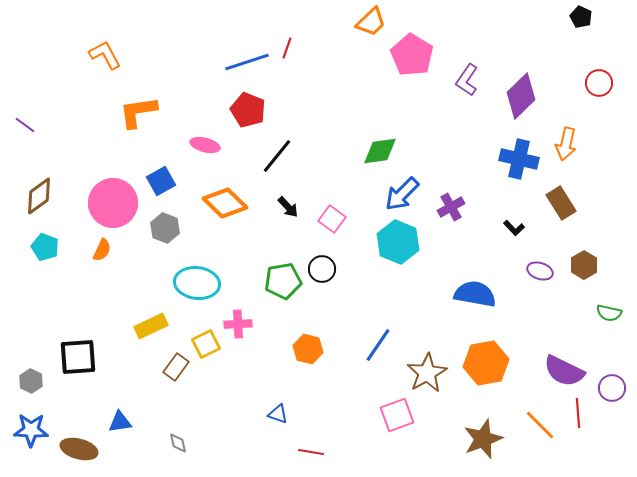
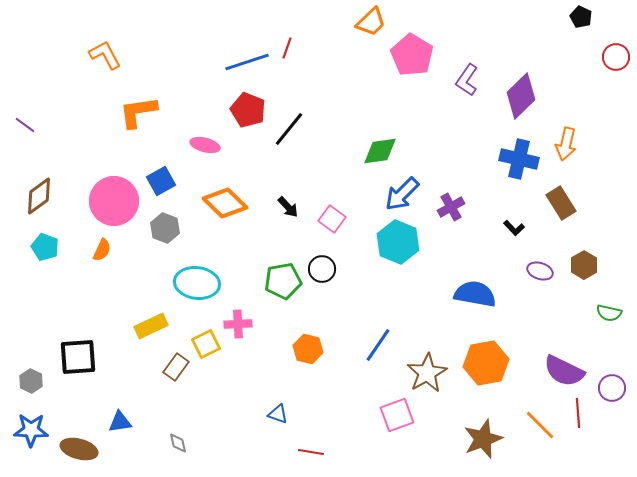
red circle at (599, 83): moved 17 px right, 26 px up
black line at (277, 156): moved 12 px right, 27 px up
pink circle at (113, 203): moved 1 px right, 2 px up
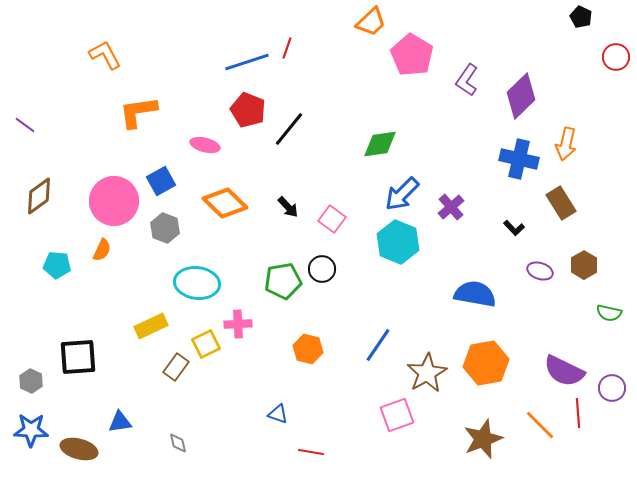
green diamond at (380, 151): moved 7 px up
purple cross at (451, 207): rotated 12 degrees counterclockwise
cyan pentagon at (45, 247): moved 12 px right, 18 px down; rotated 16 degrees counterclockwise
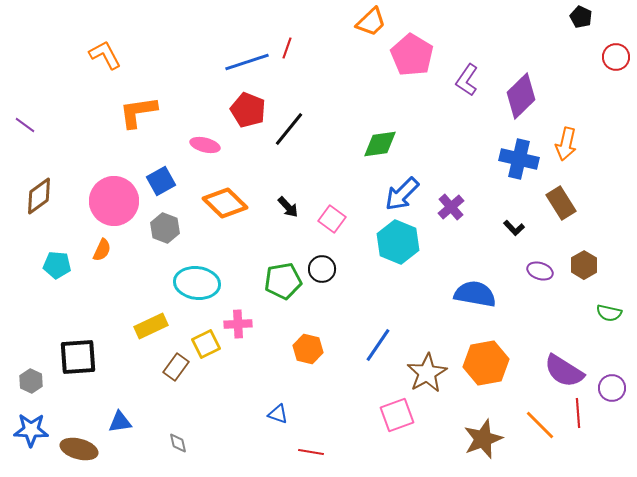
purple semicircle at (564, 371): rotated 6 degrees clockwise
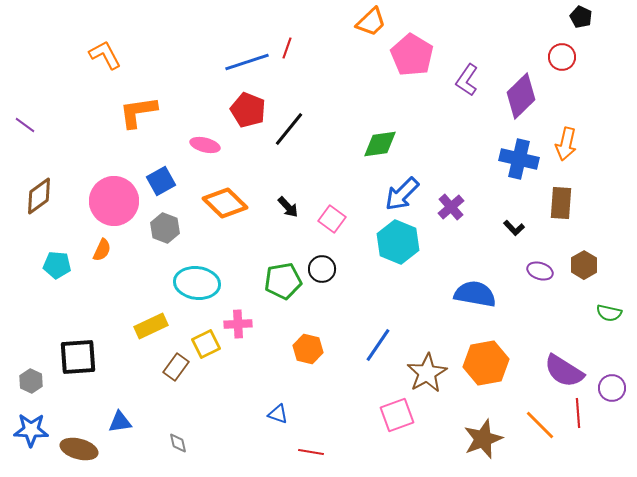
red circle at (616, 57): moved 54 px left
brown rectangle at (561, 203): rotated 36 degrees clockwise
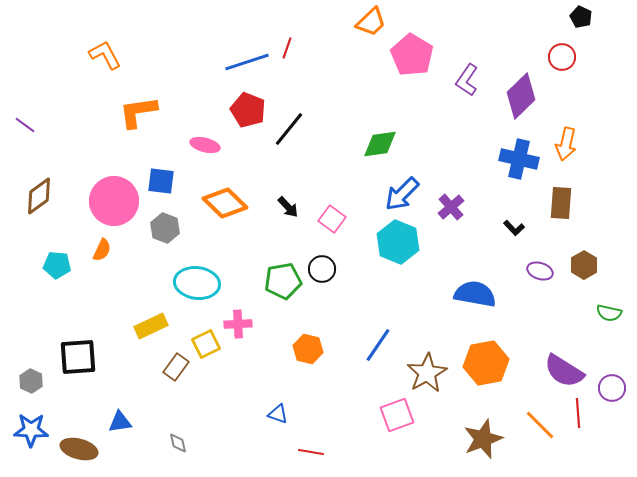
blue square at (161, 181): rotated 36 degrees clockwise
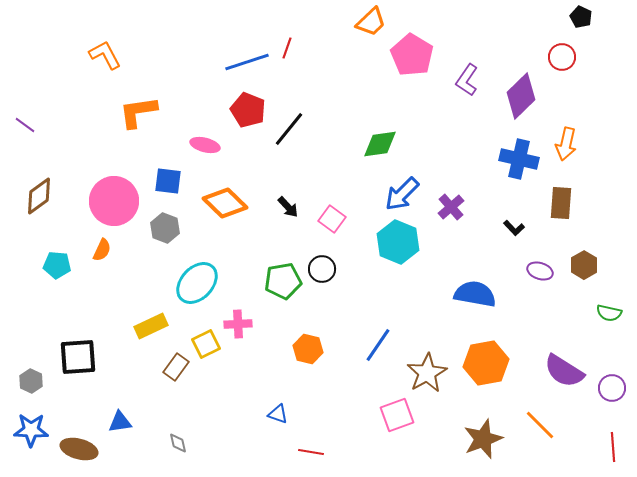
blue square at (161, 181): moved 7 px right
cyan ellipse at (197, 283): rotated 54 degrees counterclockwise
red line at (578, 413): moved 35 px right, 34 px down
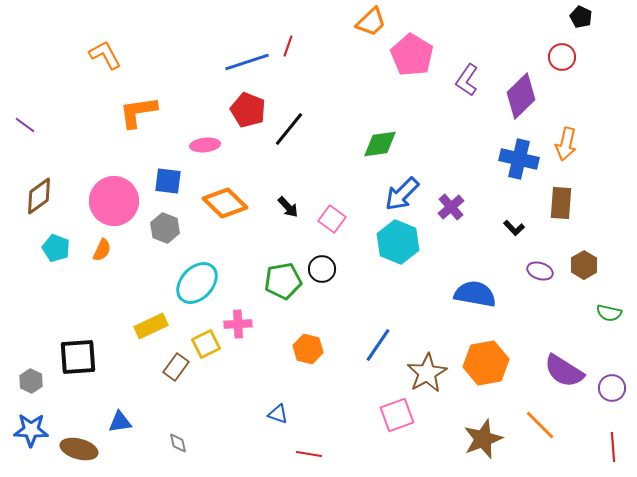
red line at (287, 48): moved 1 px right, 2 px up
pink ellipse at (205, 145): rotated 20 degrees counterclockwise
cyan pentagon at (57, 265): moved 1 px left, 17 px up; rotated 16 degrees clockwise
red line at (311, 452): moved 2 px left, 2 px down
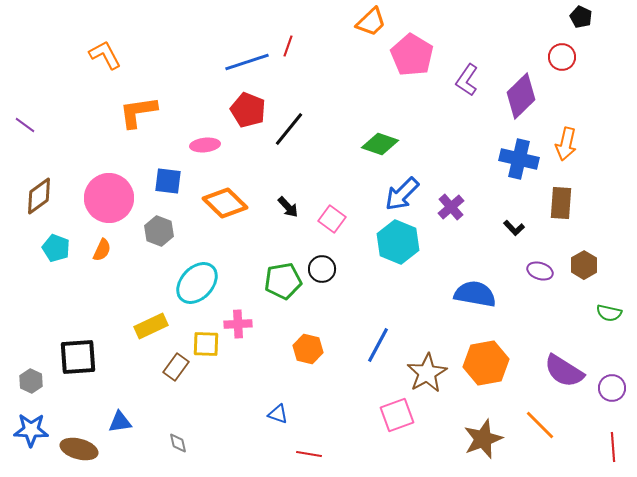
green diamond at (380, 144): rotated 27 degrees clockwise
pink circle at (114, 201): moved 5 px left, 3 px up
gray hexagon at (165, 228): moved 6 px left, 3 px down
yellow square at (206, 344): rotated 28 degrees clockwise
blue line at (378, 345): rotated 6 degrees counterclockwise
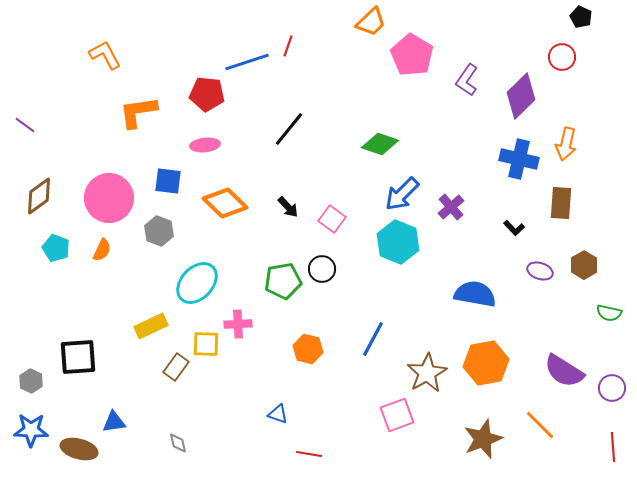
red pentagon at (248, 110): moved 41 px left, 16 px up; rotated 16 degrees counterclockwise
blue line at (378, 345): moved 5 px left, 6 px up
blue triangle at (120, 422): moved 6 px left
